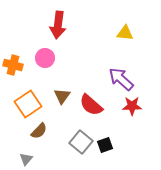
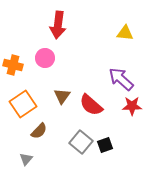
orange square: moved 5 px left
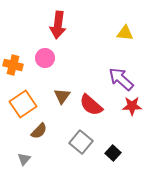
black square: moved 8 px right, 8 px down; rotated 28 degrees counterclockwise
gray triangle: moved 2 px left
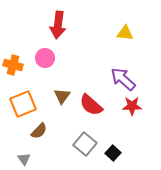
purple arrow: moved 2 px right
orange square: rotated 12 degrees clockwise
gray square: moved 4 px right, 2 px down
gray triangle: rotated 16 degrees counterclockwise
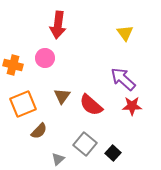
yellow triangle: rotated 48 degrees clockwise
gray triangle: moved 34 px right; rotated 24 degrees clockwise
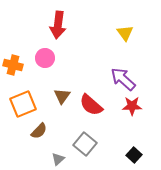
black square: moved 21 px right, 2 px down
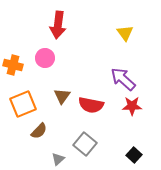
red semicircle: rotated 30 degrees counterclockwise
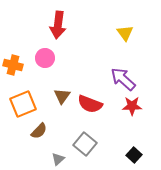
red semicircle: moved 1 px left, 1 px up; rotated 10 degrees clockwise
